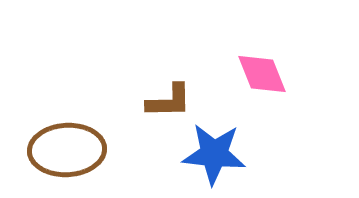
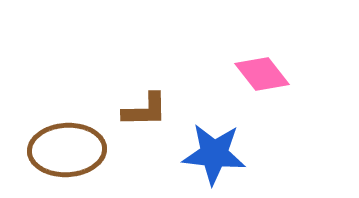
pink diamond: rotated 16 degrees counterclockwise
brown L-shape: moved 24 px left, 9 px down
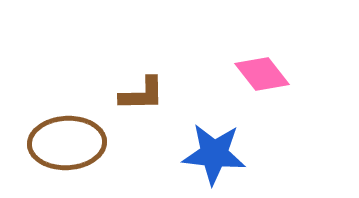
brown L-shape: moved 3 px left, 16 px up
brown ellipse: moved 7 px up
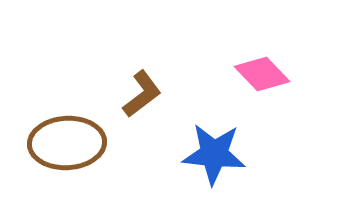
pink diamond: rotated 6 degrees counterclockwise
brown L-shape: rotated 36 degrees counterclockwise
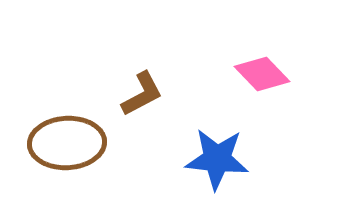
brown L-shape: rotated 9 degrees clockwise
blue star: moved 3 px right, 5 px down
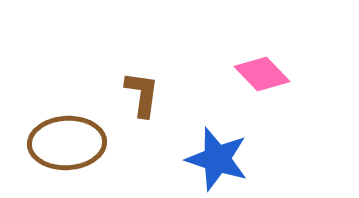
brown L-shape: rotated 54 degrees counterclockwise
blue star: rotated 12 degrees clockwise
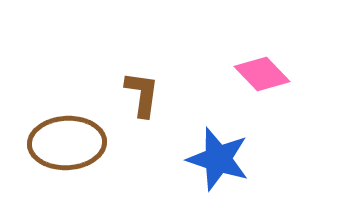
blue star: moved 1 px right
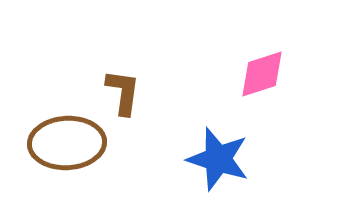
pink diamond: rotated 64 degrees counterclockwise
brown L-shape: moved 19 px left, 2 px up
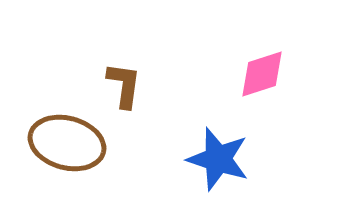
brown L-shape: moved 1 px right, 7 px up
brown ellipse: rotated 18 degrees clockwise
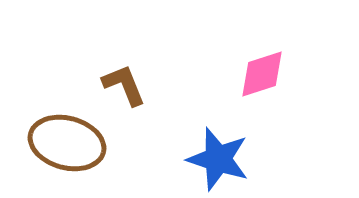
brown L-shape: rotated 30 degrees counterclockwise
